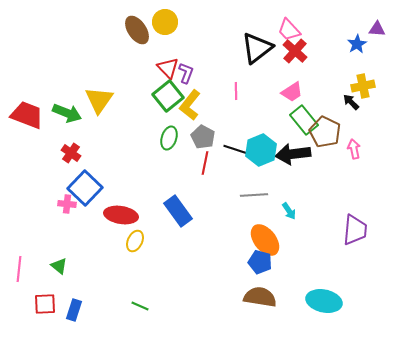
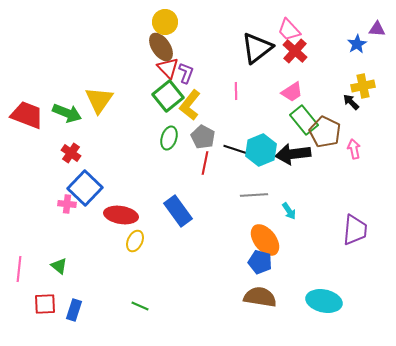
brown ellipse at (137, 30): moved 24 px right, 17 px down
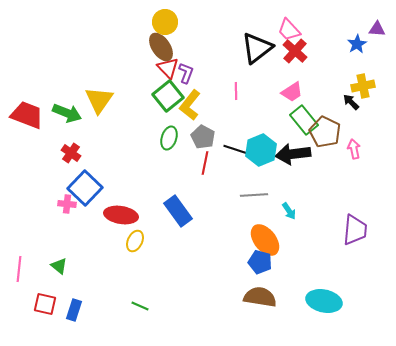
red square at (45, 304): rotated 15 degrees clockwise
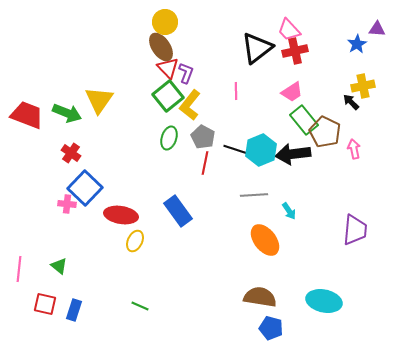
red cross at (295, 51): rotated 35 degrees clockwise
blue pentagon at (260, 262): moved 11 px right, 66 px down
